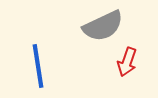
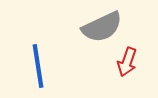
gray semicircle: moved 1 px left, 1 px down
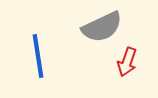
blue line: moved 10 px up
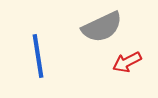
red arrow: rotated 44 degrees clockwise
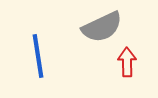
red arrow: rotated 116 degrees clockwise
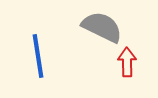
gray semicircle: rotated 129 degrees counterclockwise
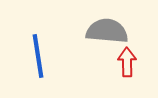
gray semicircle: moved 5 px right, 4 px down; rotated 21 degrees counterclockwise
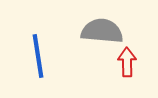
gray semicircle: moved 5 px left
